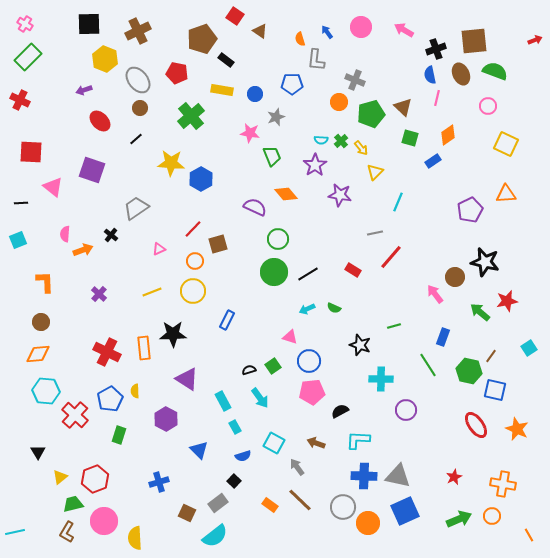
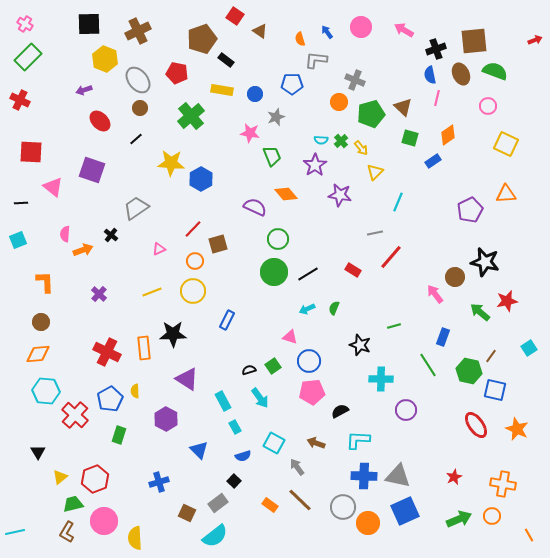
gray L-shape at (316, 60): rotated 90 degrees clockwise
green semicircle at (334, 308): rotated 88 degrees clockwise
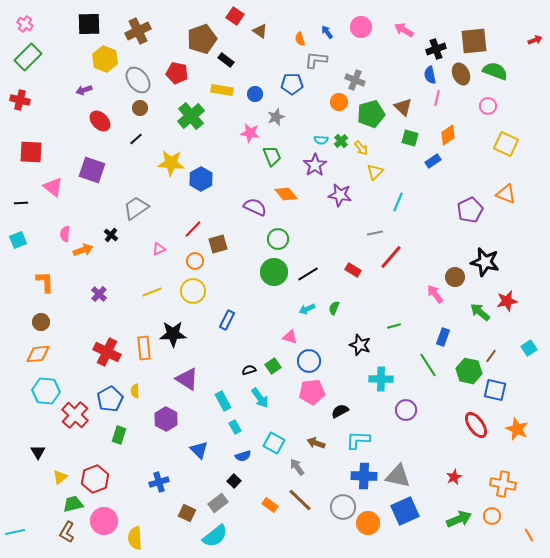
red cross at (20, 100): rotated 12 degrees counterclockwise
orange triangle at (506, 194): rotated 25 degrees clockwise
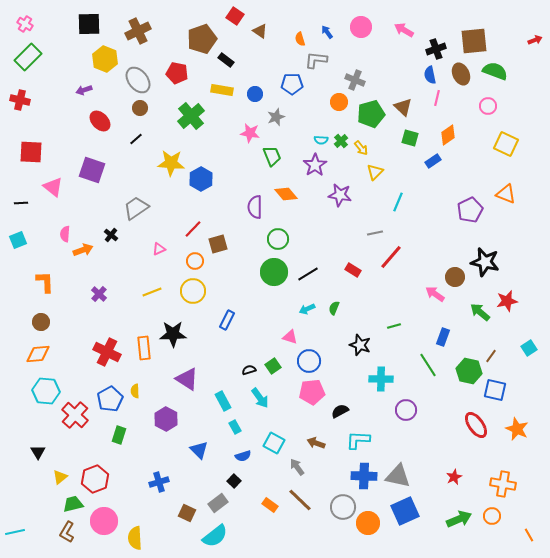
purple semicircle at (255, 207): rotated 115 degrees counterclockwise
pink arrow at (435, 294): rotated 18 degrees counterclockwise
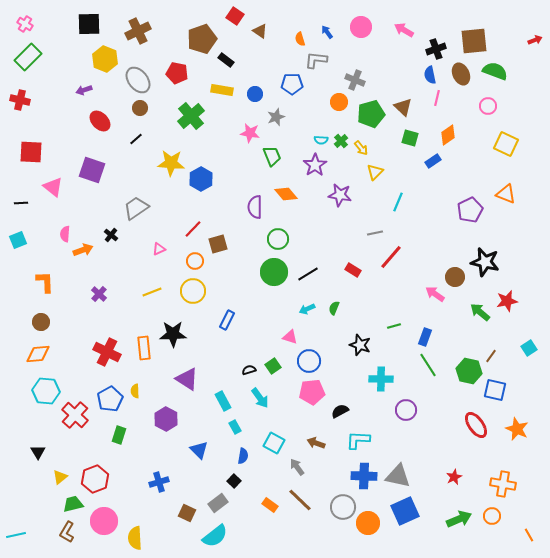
blue rectangle at (443, 337): moved 18 px left
blue semicircle at (243, 456): rotated 63 degrees counterclockwise
cyan line at (15, 532): moved 1 px right, 3 px down
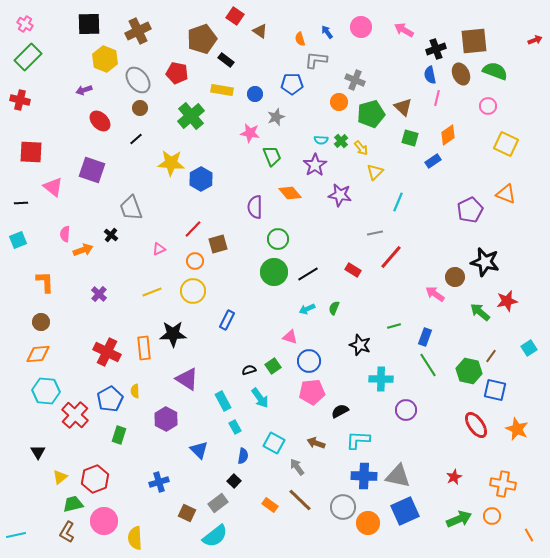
orange diamond at (286, 194): moved 4 px right, 1 px up
gray trapezoid at (136, 208): moved 5 px left; rotated 76 degrees counterclockwise
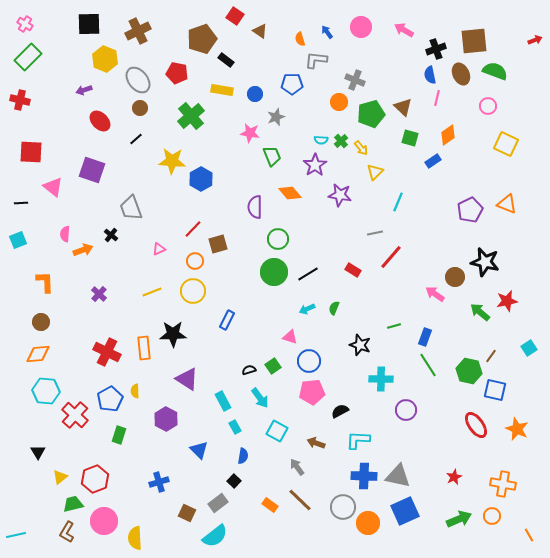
yellow star at (171, 163): moved 1 px right, 2 px up
orange triangle at (506, 194): moved 1 px right, 10 px down
cyan square at (274, 443): moved 3 px right, 12 px up
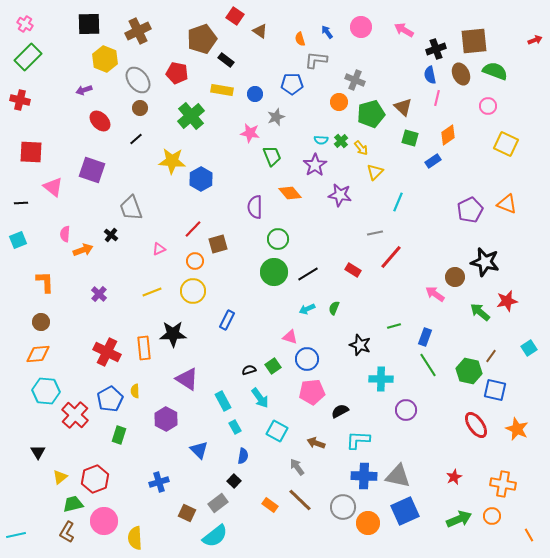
blue circle at (309, 361): moved 2 px left, 2 px up
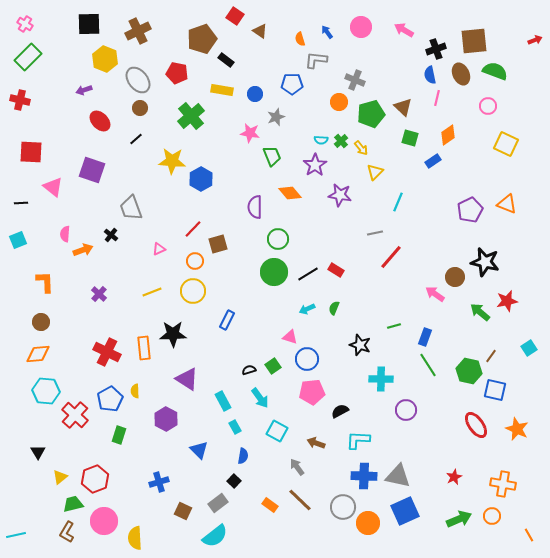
red rectangle at (353, 270): moved 17 px left
brown square at (187, 513): moved 4 px left, 2 px up
